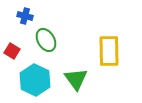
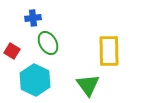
blue cross: moved 8 px right, 2 px down; rotated 21 degrees counterclockwise
green ellipse: moved 2 px right, 3 px down
green triangle: moved 12 px right, 6 px down
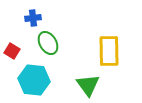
cyan hexagon: moved 1 px left; rotated 20 degrees counterclockwise
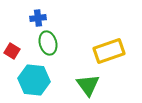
blue cross: moved 5 px right
green ellipse: rotated 15 degrees clockwise
yellow rectangle: rotated 72 degrees clockwise
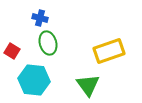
blue cross: moved 2 px right; rotated 21 degrees clockwise
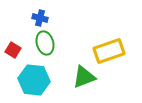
green ellipse: moved 3 px left
red square: moved 1 px right, 1 px up
green triangle: moved 4 px left, 8 px up; rotated 45 degrees clockwise
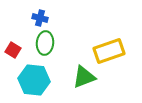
green ellipse: rotated 20 degrees clockwise
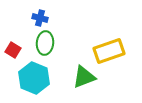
cyan hexagon: moved 2 px up; rotated 16 degrees clockwise
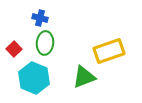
red square: moved 1 px right, 1 px up; rotated 14 degrees clockwise
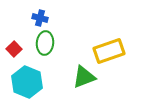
cyan hexagon: moved 7 px left, 4 px down
